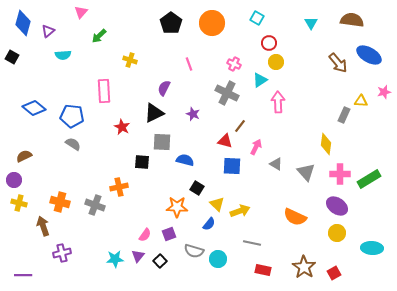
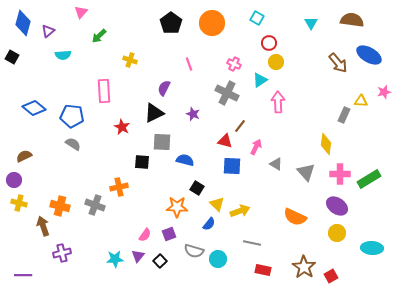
orange cross at (60, 202): moved 4 px down
red square at (334, 273): moved 3 px left, 3 px down
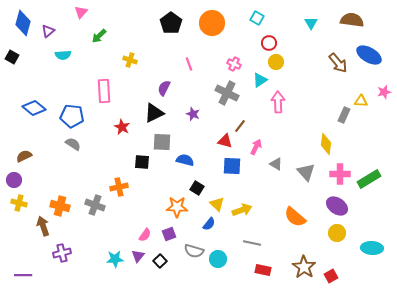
yellow arrow at (240, 211): moved 2 px right, 1 px up
orange semicircle at (295, 217): rotated 15 degrees clockwise
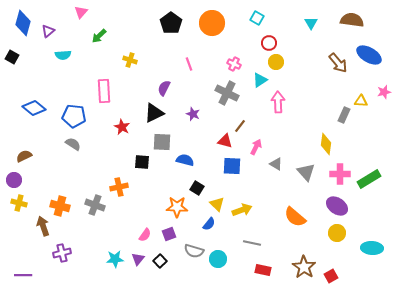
blue pentagon at (72, 116): moved 2 px right
purple triangle at (138, 256): moved 3 px down
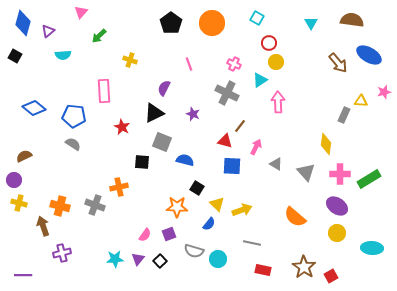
black square at (12, 57): moved 3 px right, 1 px up
gray square at (162, 142): rotated 18 degrees clockwise
